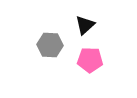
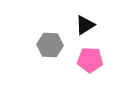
black triangle: rotated 10 degrees clockwise
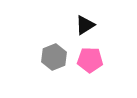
gray hexagon: moved 4 px right, 12 px down; rotated 25 degrees counterclockwise
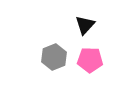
black triangle: rotated 15 degrees counterclockwise
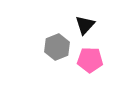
gray hexagon: moved 3 px right, 10 px up
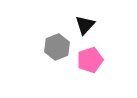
pink pentagon: rotated 20 degrees counterclockwise
